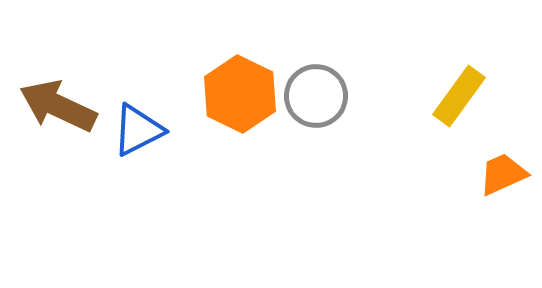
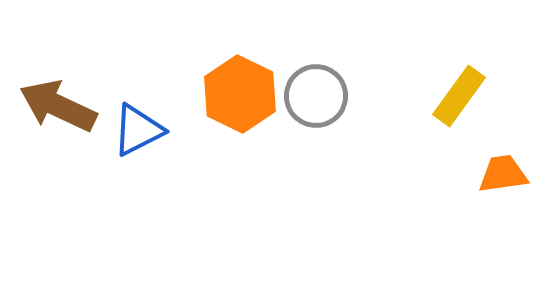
orange trapezoid: rotated 16 degrees clockwise
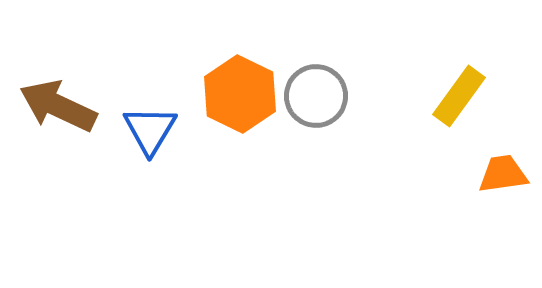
blue triangle: moved 12 px right; rotated 32 degrees counterclockwise
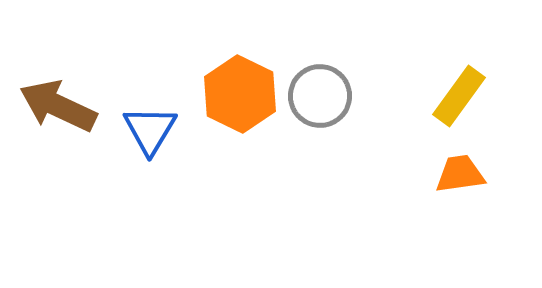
gray circle: moved 4 px right
orange trapezoid: moved 43 px left
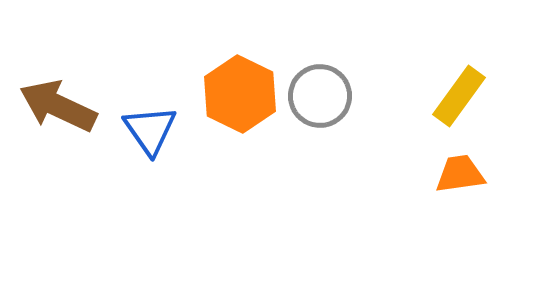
blue triangle: rotated 6 degrees counterclockwise
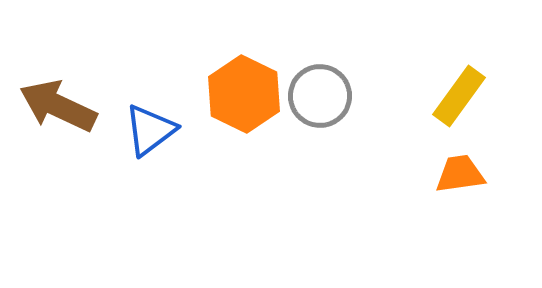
orange hexagon: moved 4 px right
blue triangle: rotated 28 degrees clockwise
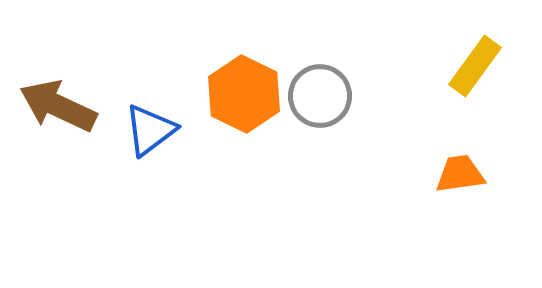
yellow rectangle: moved 16 px right, 30 px up
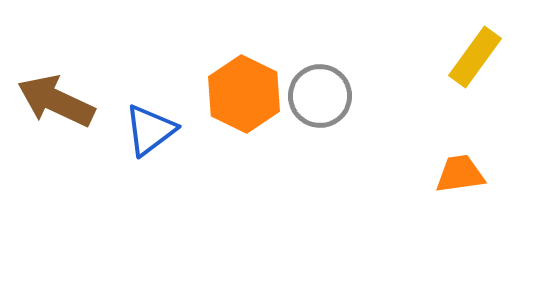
yellow rectangle: moved 9 px up
brown arrow: moved 2 px left, 5 px up
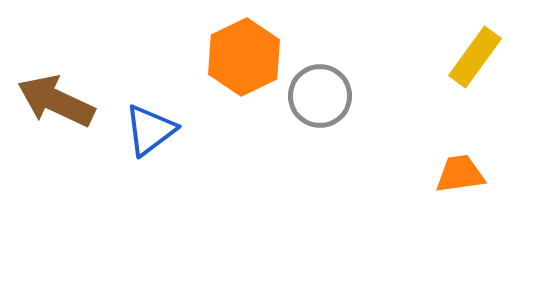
orange hexagon: moved 37 px up; rotated 8 degrees clockwise
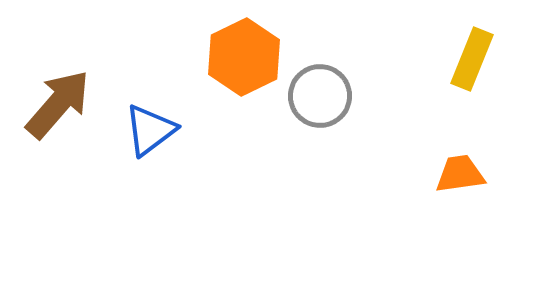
yellow rectangle: moved 3 px left, 2 px down; rotated 14 degrees counterclockwise
brown arrow: moved 2 px right, 3 px down; rotated 106 degrees clockwise
